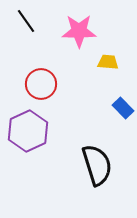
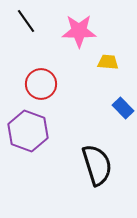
purple hexagon: rotated 15 degrees counterclockwise
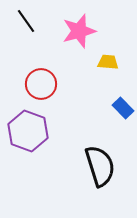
pink star: rotated 16 degrees counterclockwise
black semicircle: moved 3 px right, 1 px down
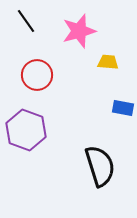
red circle: moved 4 px left, 9 px up
blue rectangle: rotated 35 degrees counterclockwise
purple hexagon: moved 2 px left, 1 px up
